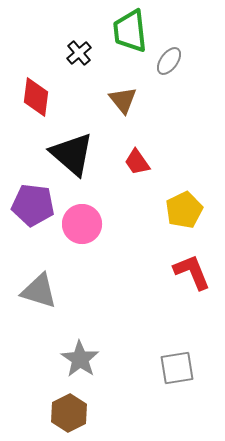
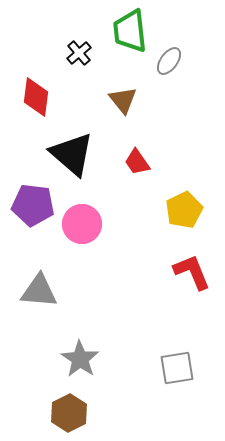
gray triangle: rotated 12 degrees counterclockwise
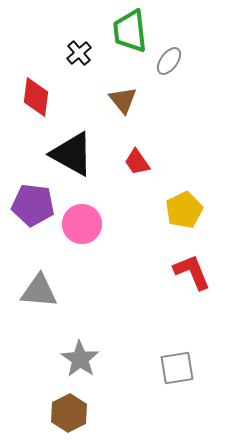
black triangle: rotated 12 degrees counterclockwise
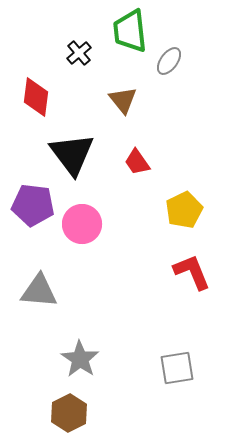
black triangle: rotated 24 degrees clockwise
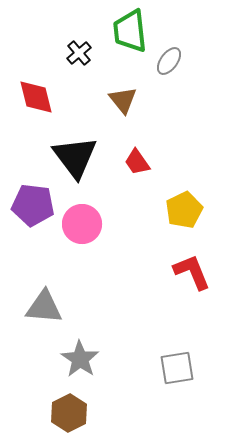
red diamond: rotated 21 degrees counterclockwise
black triangle: moved 3 px right, 3 px down
gray triangle: moved 5 px right, 16 px down
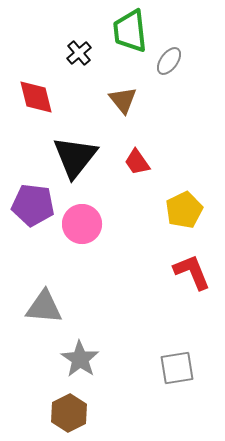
black triangle: rotated 15 degrees clockwise
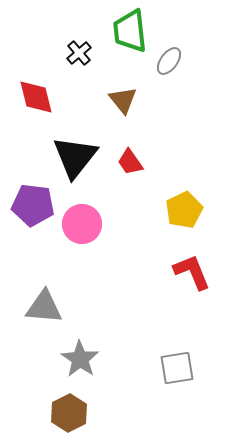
red trapezoid: moved 7 px left
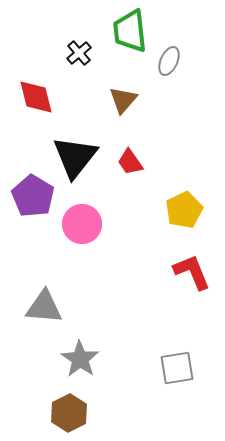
gray ellipse: rotated 12 degrees counterclockwise
brown triangle: rotated 20 degrees clockwise
purple pentagon: moved 9 px up; rotated 24 degrees clockwise
